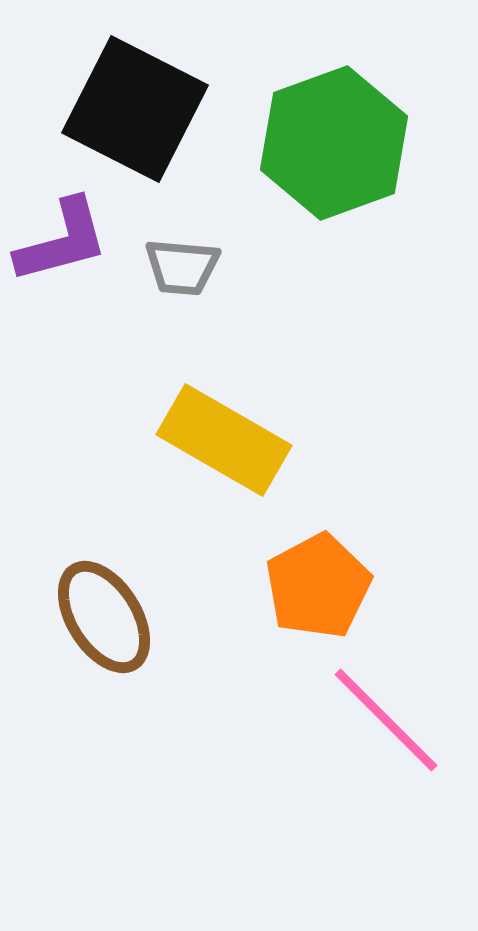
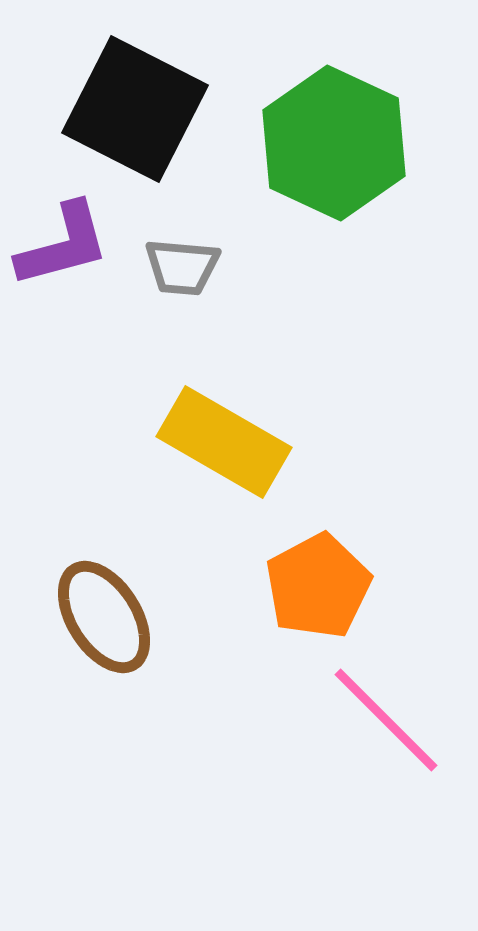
green hexagon: rotated 15 degrees counterclockwise
purple L-shape: moved 1 px right, 4 px down
yellow rectangle: moved 2 px down
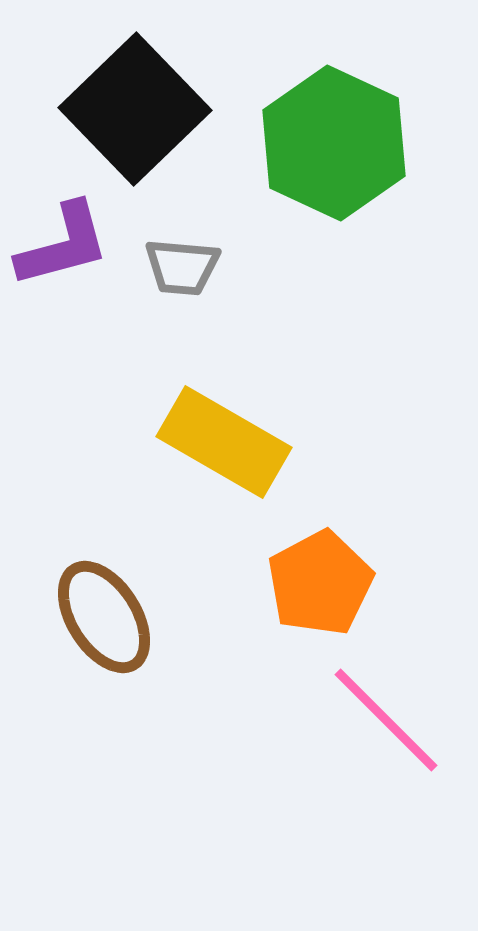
black square: rotated 19 degrees clockwise
orange pentagon: moved 2 px right, 3 px up
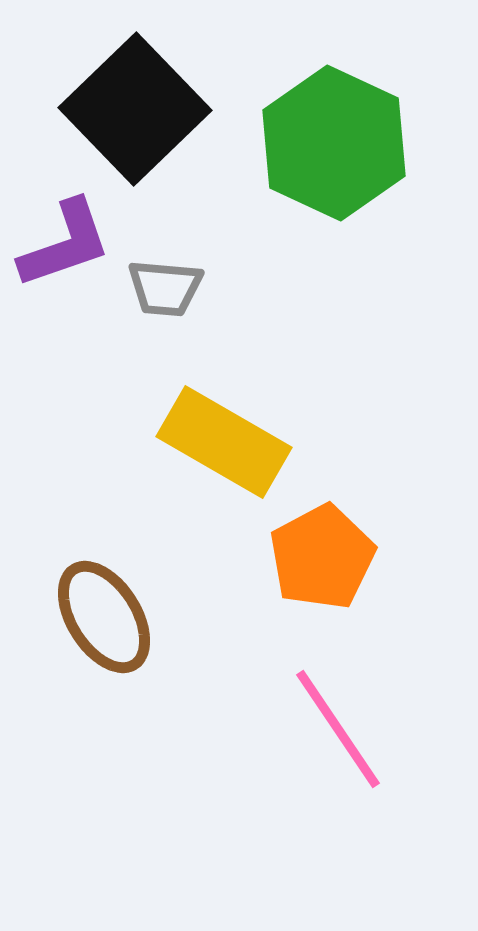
purple L-shape: moved 2 px right, 1 px up; rotated 4 degrees counterclockwise
gray trapezoid: moved 17 px left, 21 px down
orange pentagon: moved 2 px right, 26 px up
pink line: moved 48 px left, 9 px down; rotated 11 degrees clockwise
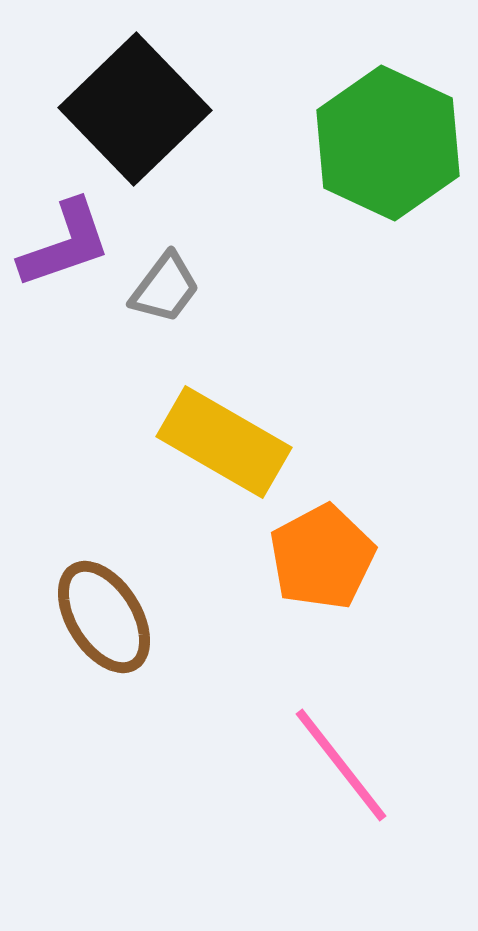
green hexagon: moved 54 px right
gray trapezoid: rotated 58 degrees counterclockwise
pink line: moved 3 px right, 36 px down; rotated 4 degrees counterclockwise
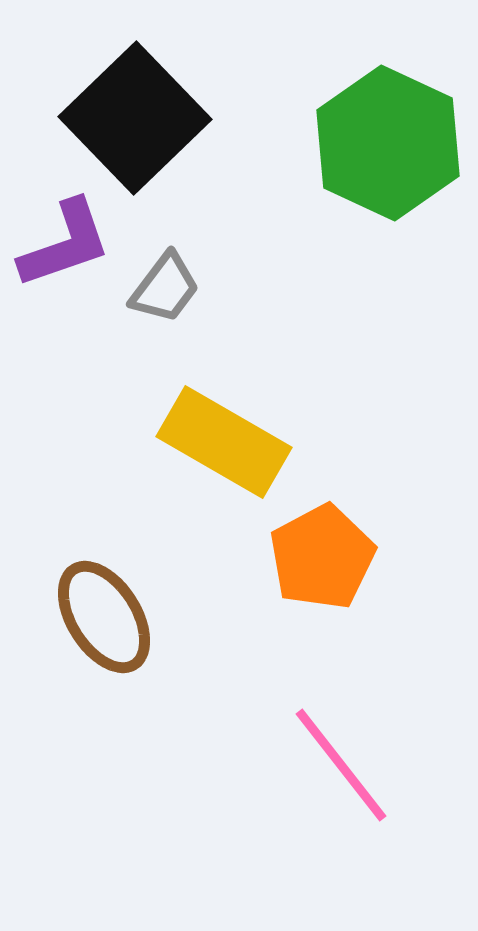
black square: moved 9 px down
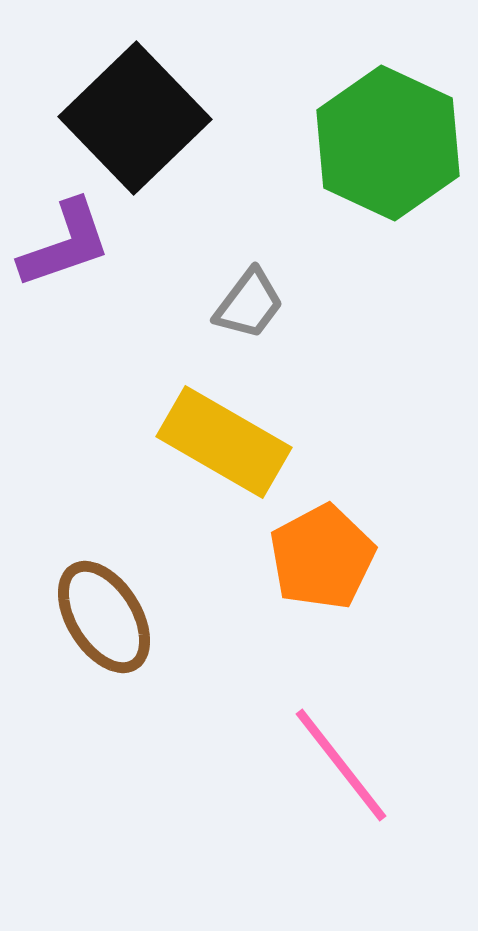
gray trapezoid: moved 84 px right, 16 px down
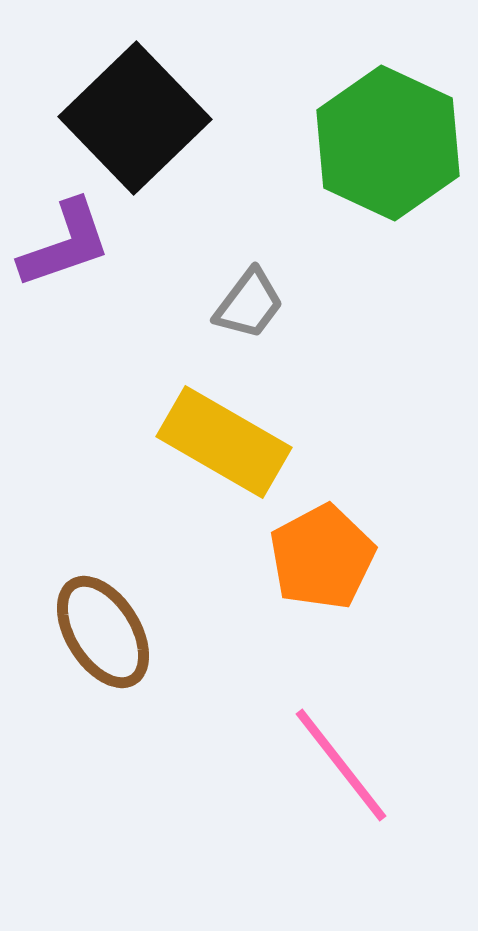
brown ellipse: moved 1 px left, 15 px down
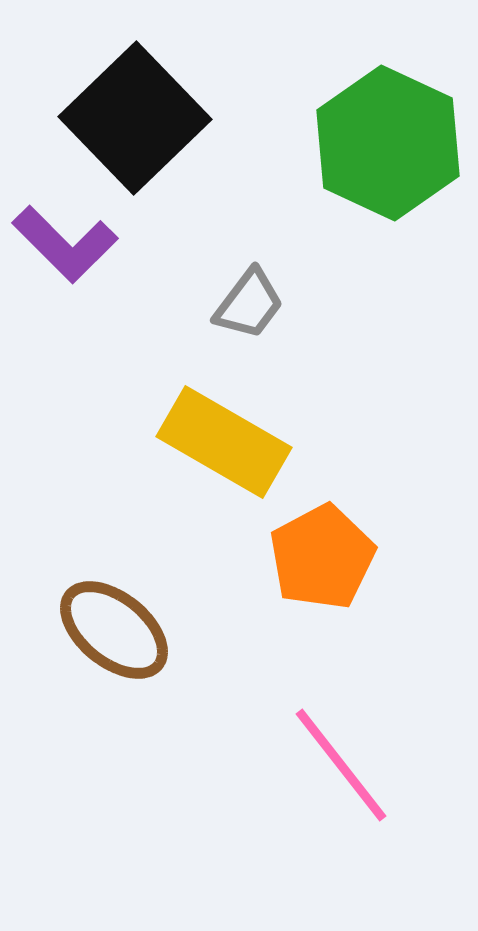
purple L-shape: rotated 64 degrees clockwise
brown ellipse: moved 11 px right, 2 px up; rotated 19 degrees counterclockwise
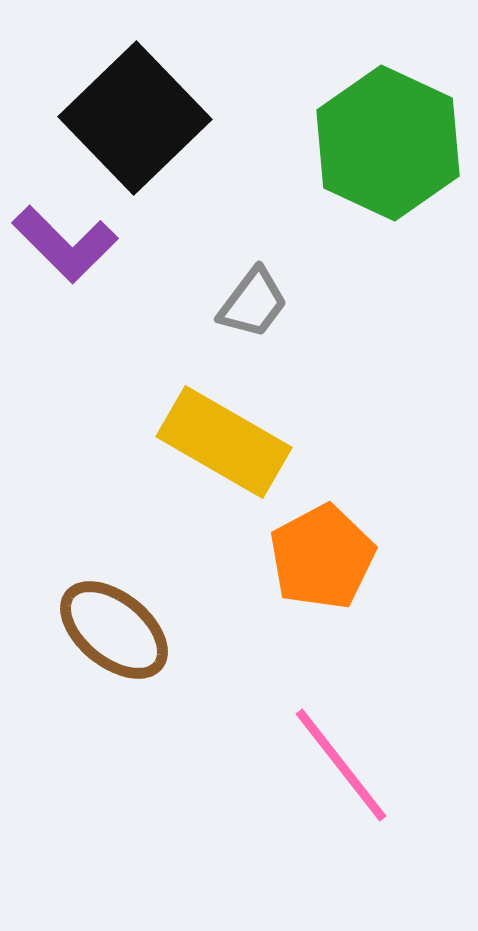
gray trapezoid: moved 4 px right, 1 px up
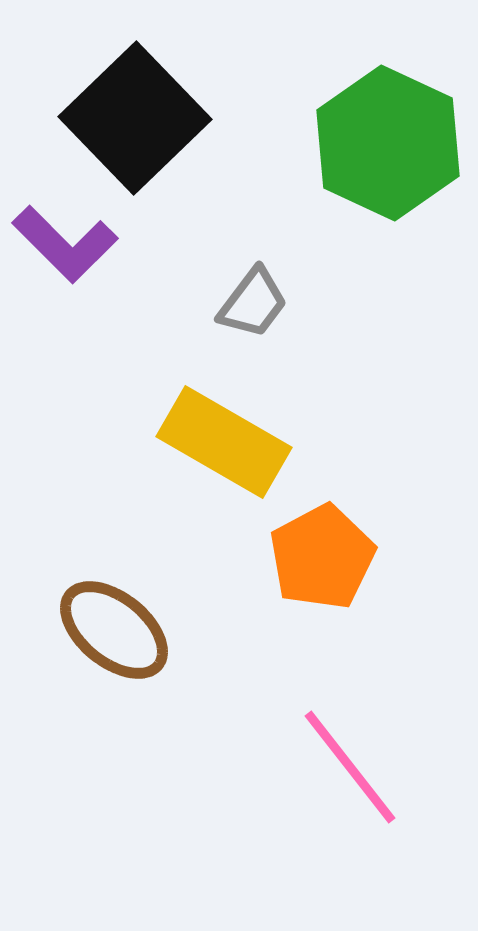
pink line: moved 9 px right, 2 px down
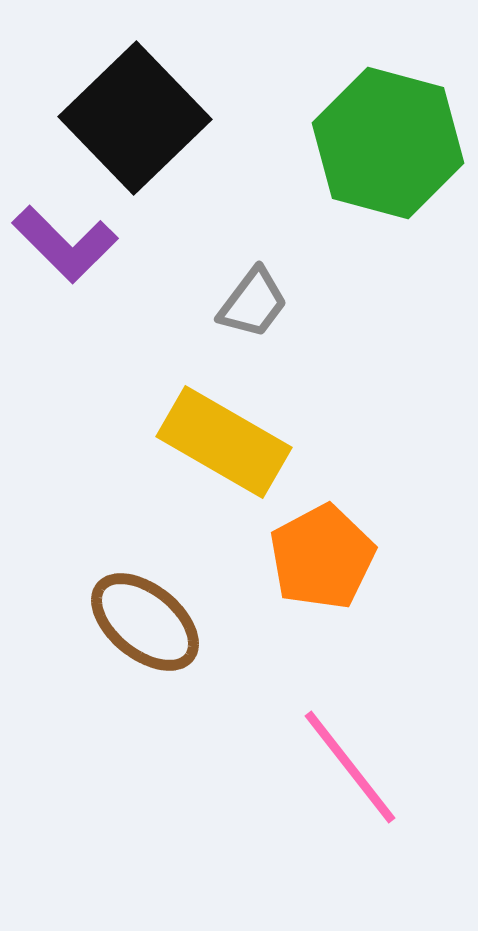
green hexagon: rotated 10 degrees counterclockwise
brown ellipse: moved 31 px right, 8 px up
